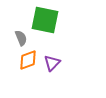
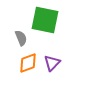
orange diamond: moved 3 px down
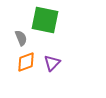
orange diamond: moved 2 px left, 1 px up
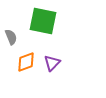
green square: moved 2 px left, 1 px down
gray semicircle: moved 10 px left, 1 px up
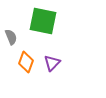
orange diamond: rotated 50 degrees counterclockwise
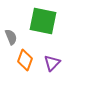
orange diamond: moved 1 px left, 2 px up
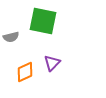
gray semicircle: rotated 98 degrees clockwise
orange diamond: moved 12 px down; rotated 45 degrees clockwise
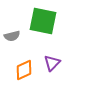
gray semicircle: moved 1 px right, 1 px up
orange diamond: moved 1 px left, 2 px up
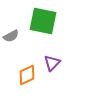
gray semicircle: moved 1 px left; rotated 14 degrees counterclockwise
orange diamond: moved 3 px right, 5 px down
